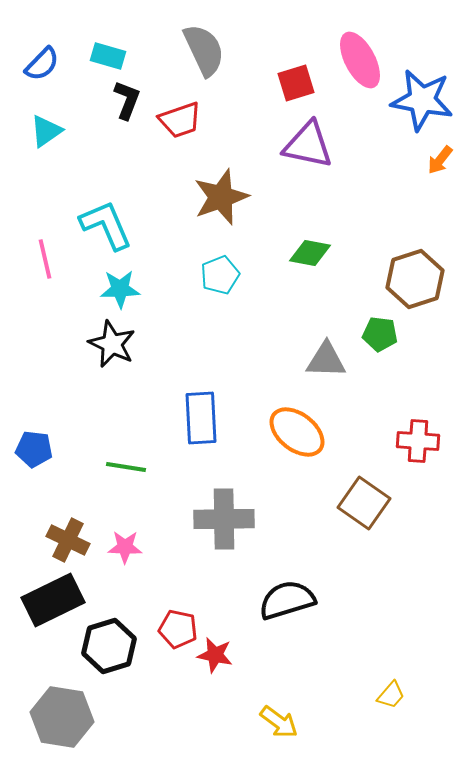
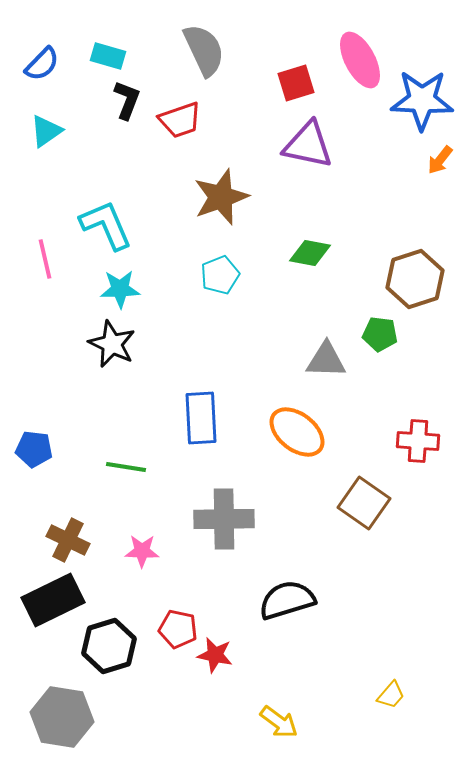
blue star: rotated 8 degrees counterclockwise
pink star: moved 17 px right, 4 px down
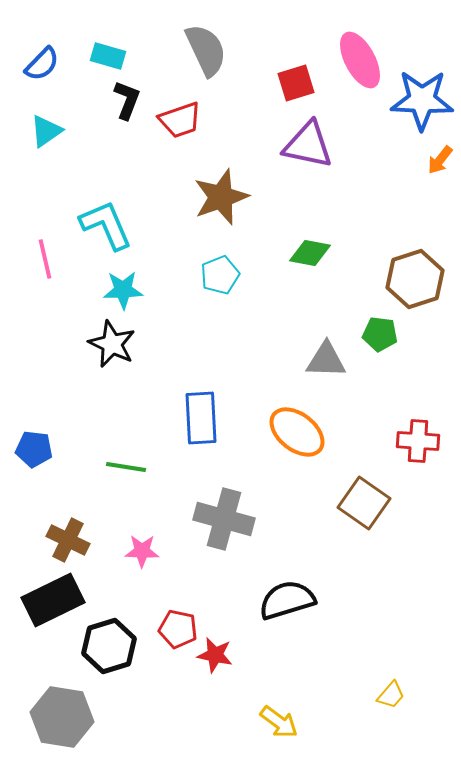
gray semicircle: moved 2 px right
cyan star: moved 3 px right, 1 px down
gray cross: rotated 16 degrees clockwise
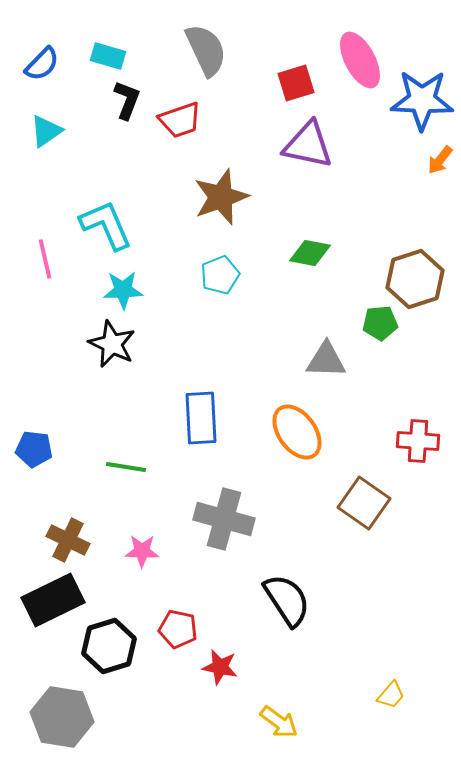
green pentagon: moved 11 px up; rotated 12 degrees counterclockwise
orange ellipse: rotated 16 degrees clockwise
black semicircle: rotated 74 degrees clockwise
red star: moved 5 px right, 12 px down
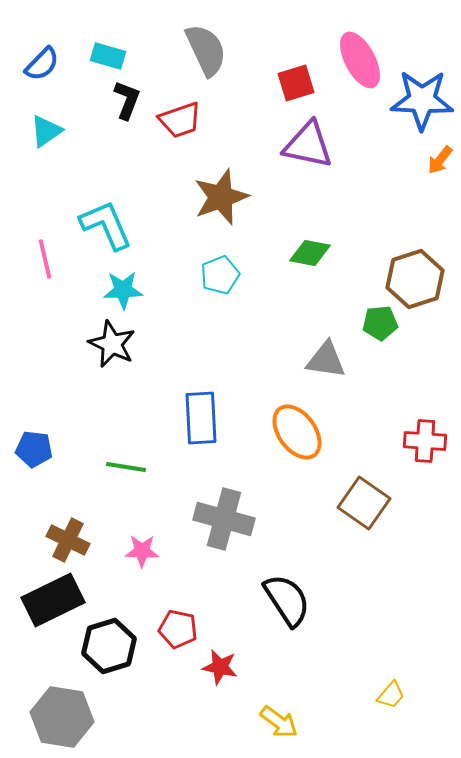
gray triangle: rotated 6 degrees clockwise
red cross: moved 7 px right
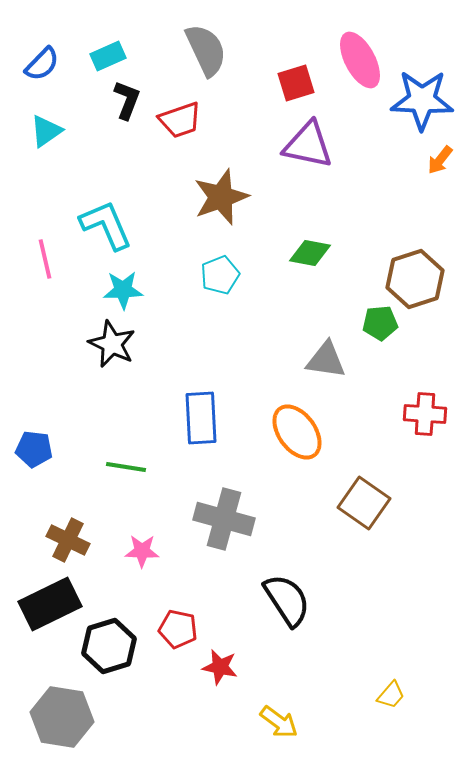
cyan rectangle: rotated 40 degrees counterclockwise
red cross: moved 27 px up
black rectangle: moved 3 px left, 4 px down
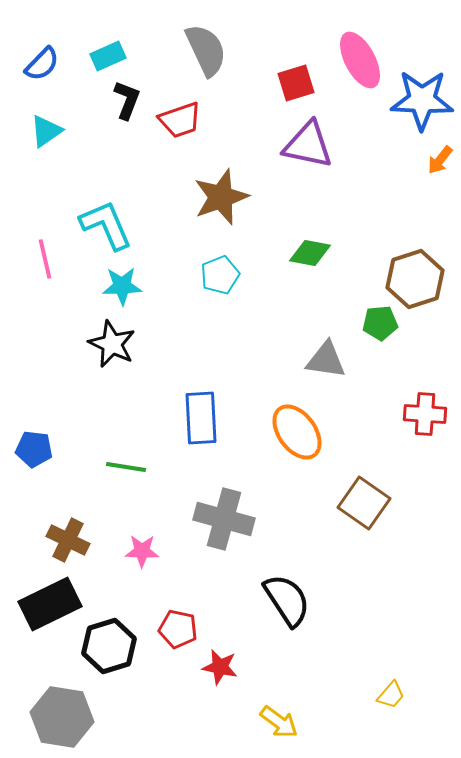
cyan star: moved 1 px left, 4 px up
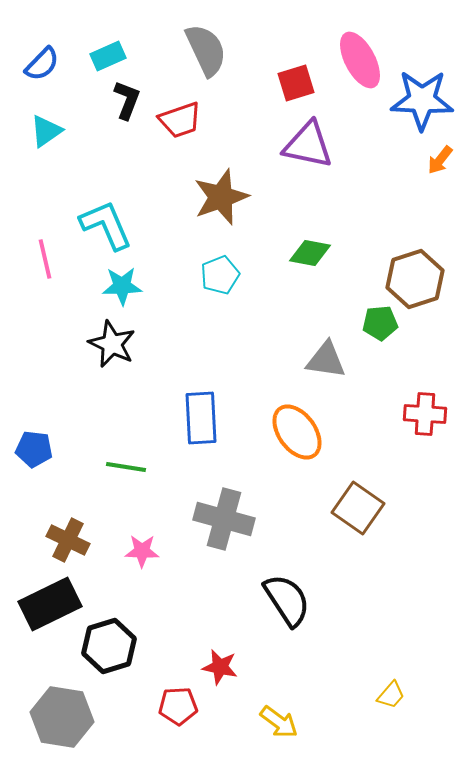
brown square: moved 6 px left, 5 px down
red pentagon: moved 77 px down; rotated 15 degrees counterclockwise
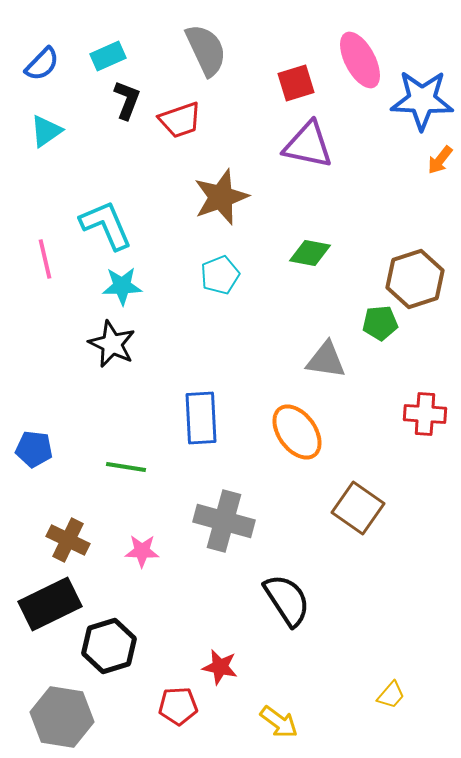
gray cross: moved 2 px down
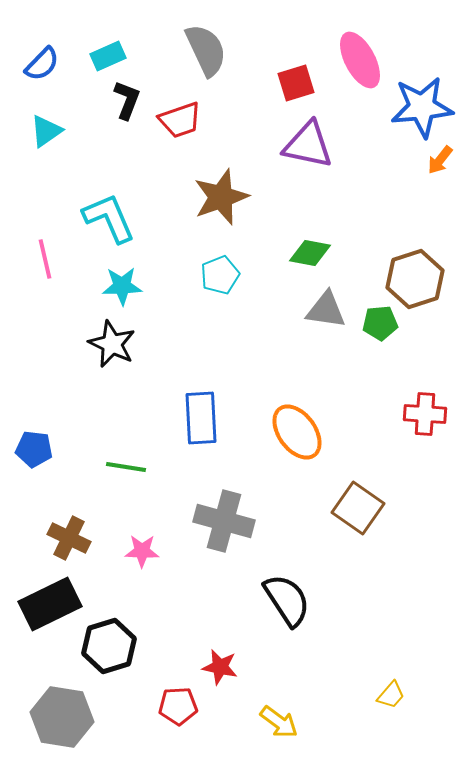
blue star: moved 7 px down; rotated 8 degrees counterclockwise
cyan L-shape: moved 3 px right, 7 px up
gray triangle: moved 50 px up
brown cross: moved 1 px right, 2 px up
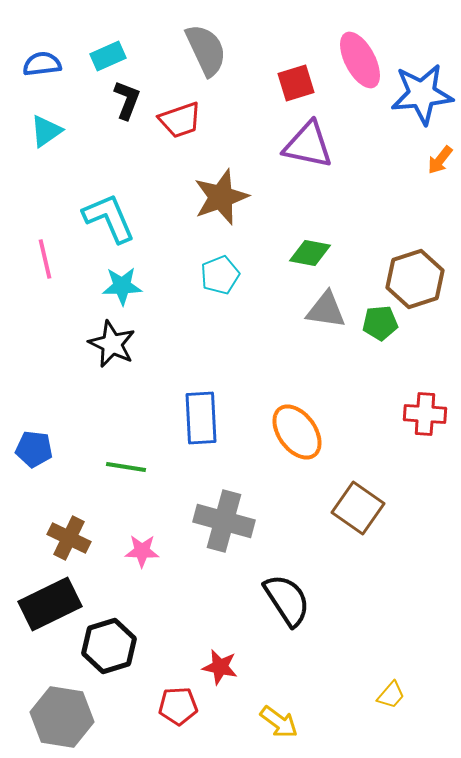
blue semicircle: rotated 141 degrees counterclockwise
blue star: moved 13 px up
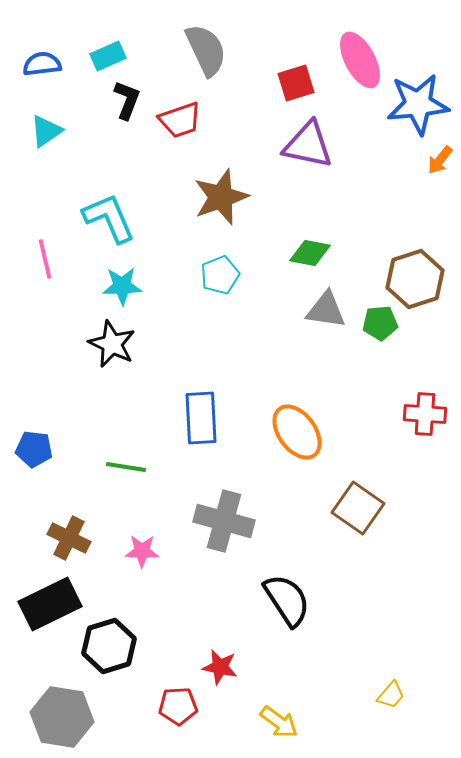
blue star: moved 4 px left, 10 px down
